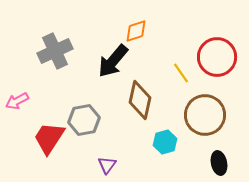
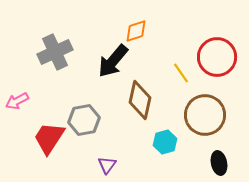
gray cross: moved 1 px down
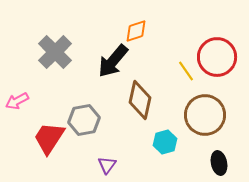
gray cross: rotated 20 degrees counterclockwise
yellow line: moved 5 px right, 2 px up
